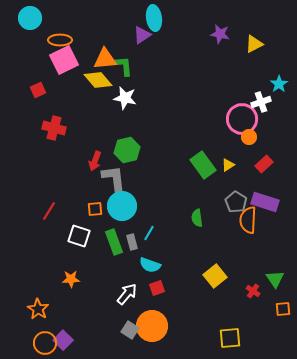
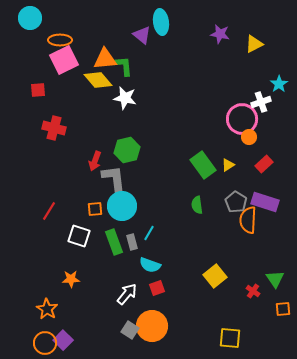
cyan ellipse at (154, 18): moved 7 px right, 4 px down
purple triangle at (142, 35): rotated 48 degrees counterclockwise
red square at (38, 90): rotated 21 degrees clockwise
green semicircle at (197, 218): moved 13 px up
orange star at (38, 309): moved 9 px right
yellow square at (230, 338): rotated 10 degrees clockwise
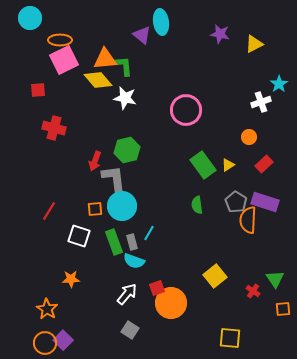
pink circle at (242, 119): moved 56 px left, 9 px up
cyan semicircle at (150, 265): moved 16 px left, 4 px up
orange circle at (152, 326): moved 19 px right, 23 px up
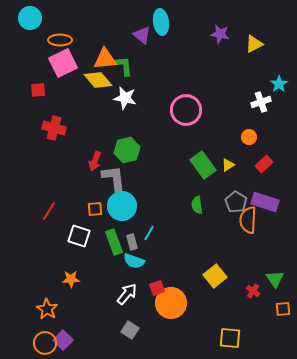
pink square at (64, 60): moved 1 px left, 3 px down
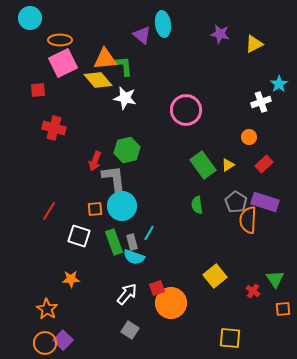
cyan ellipse at (161, 22): moved 2 px right, 2 px down
cyan semicircle at (134, 261): moved 4 px up
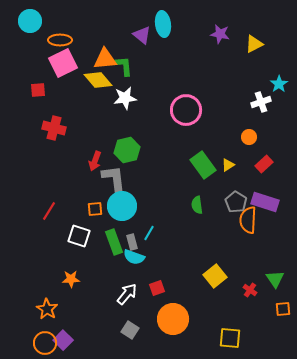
cyan circle at (30, 18): moved 3 px down
white star at (125, 98): rotated 20 degrees counterclockwise
red cross at (253, 291): moved 3 px left, 1 px up
orange circle at (171, 303): moved 2 px right, 16 px down
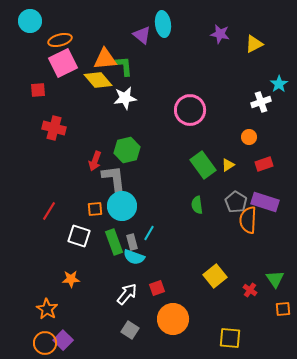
orange ellipse at (60, 40): rotated 15 degrees counterclockwise
pink circle at (186, 110): moved 4 px right
red rectangle at (264, 164): rotated 24 degrees clockwise
